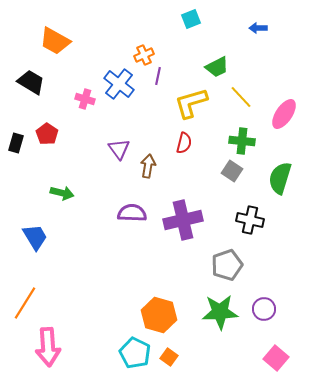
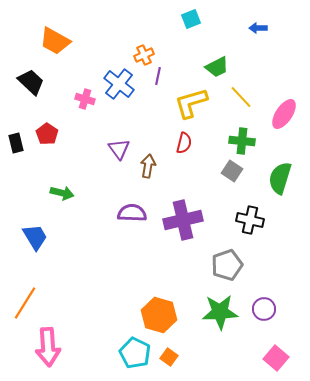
black trapezoid: rotated 12 degrees clockwise
black rectangle: rotated 30 degrees counterclockwise
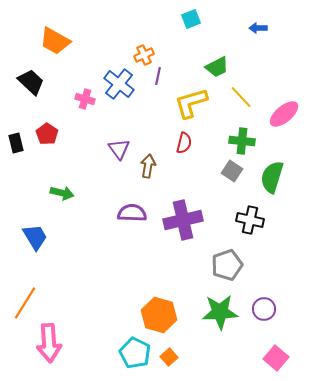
pink ellipse: rotated 16 degrees clockwise
green semicircle: moved 8 px left, 1 px up
pink arrow: moved 1 px right, 4 px up
orange square: rotated 12 degrees clockwise
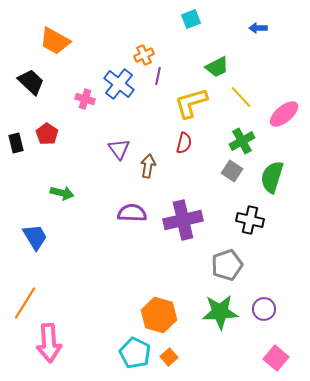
green cross: rotated 35 degrees counterclockwise
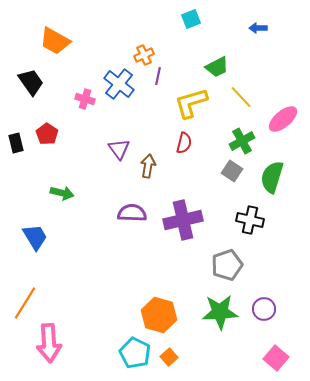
black trapezoid: rotated 12 degrees clockwise
pink ellipse: moved 1 px left, 5 px down
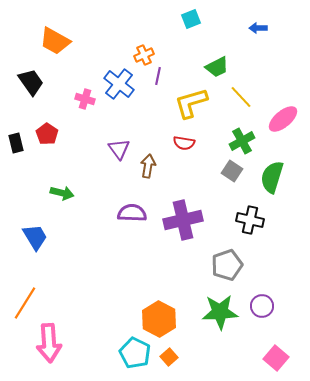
red semicircle: rotated 85 degrees clockwise
purple circle: moved 2 px left, 3 px up
orange hexagon: moved 4 px down; rotated 12 degrees clockwise
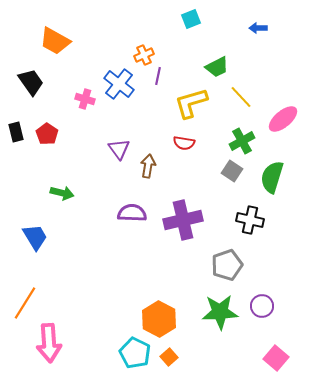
black rectangle: moved 11 px up
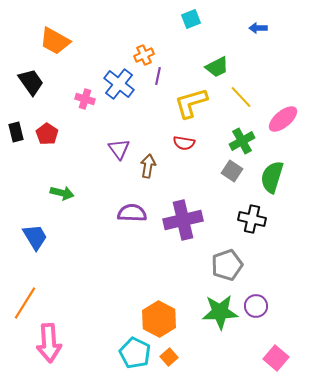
black cross: moved 2 px right, 1 px up
purple circle: moved 6 px left
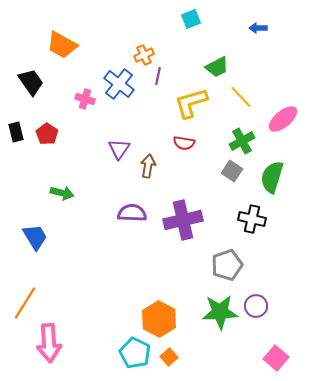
orange trapezoid: moved 7 px right, 4 px down
purple triangle: rotated 10 degrees clockwise
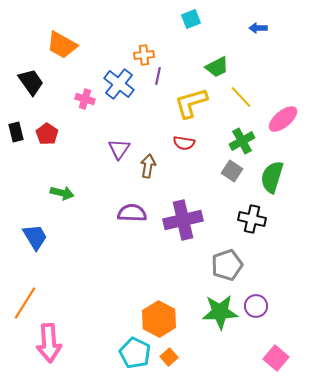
orange cross: rotated 18 degrees clockwise
